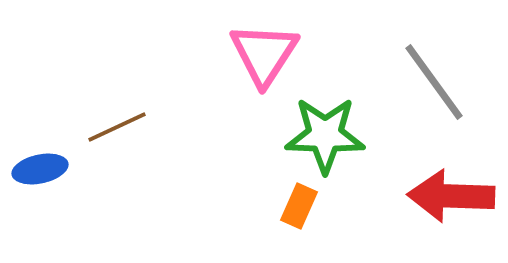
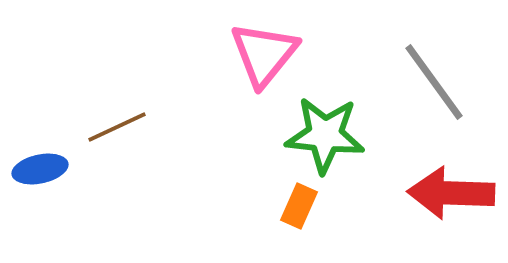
pink triangle: rotated 6 degrees clockwise
green star: rotated 4 degrees clockwise
red arrow: moved 3 px up
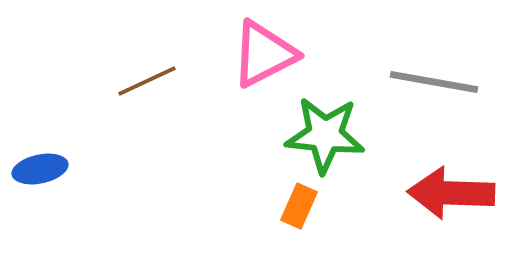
pink triangle: rotated 24 degrees clockwise
gray line: rotated 44 degrees counterclockwise
brown line: moved 30 px right, 46 px up
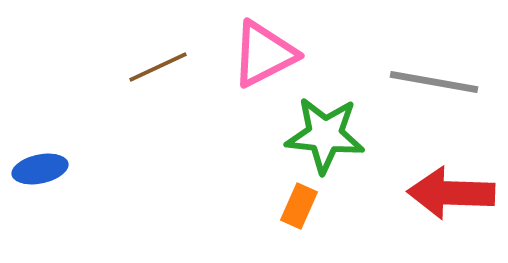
brown line: moved 11 px right, 14 px up
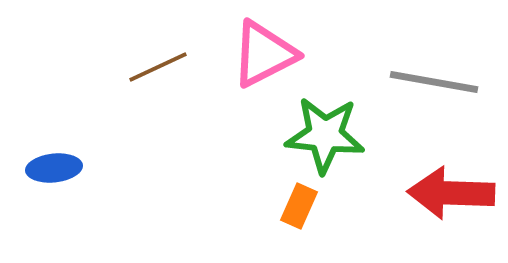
blue ellipse: moved 14 px right, 1 px up; rotated 6 degrees clockwise
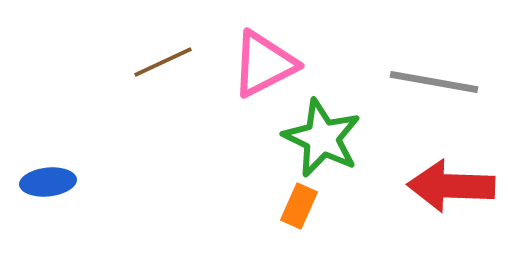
pink triangle: moved 10 px down
brown line: moved 5 px right, 5 px up
green star: moved 3 px left, 3 px down; rotated 20 degrees clockwise
blue ellipse: moved 6 px left, 14 px down
red arrow: moved 7 px up
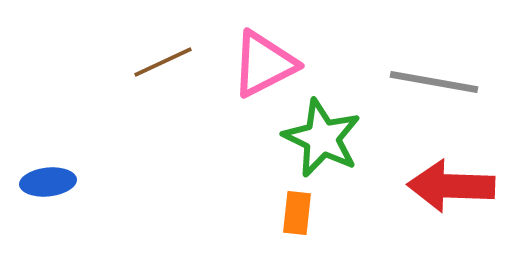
orange rectangle: moved 2 px left, 7 px down; rotated 18 degrees counterclockwise
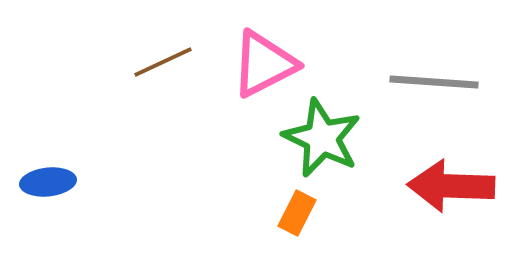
gray line: rotated 6 degrees counterclockwise
orange rectangle: rotated 21 degrees clockwise
